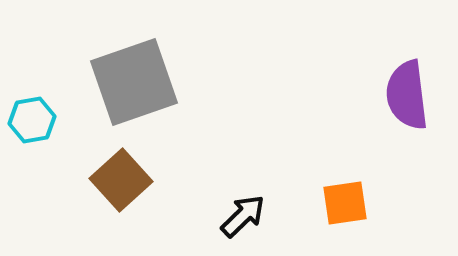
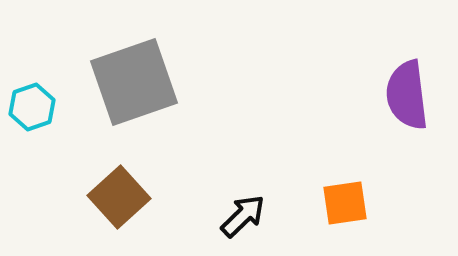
cyan hexagon: moved 13 px up; rotated 9 degrees counterclockwise
brown square: moved 2 px left, 17 px down
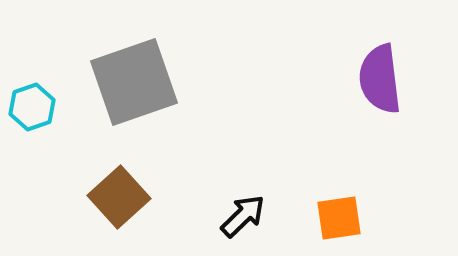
purple semicircle: moved 27 px left, 16 px up
orange square: moved 6 px left, 15 px down
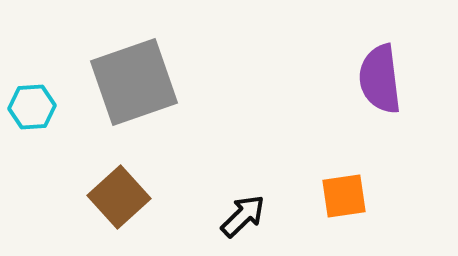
cyan hexagon: rotated 15 degrees clockwise
orange square: moved 5 px right, 22 px up
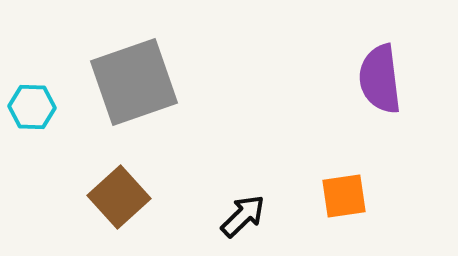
cyan hexagon: rotated 6 degrees clockwise
